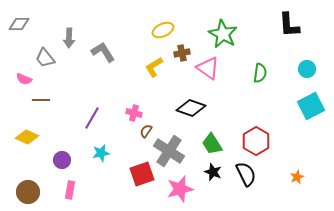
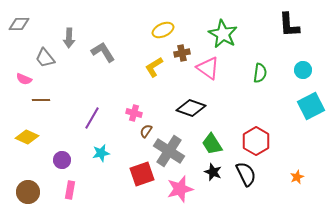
cyan circle: moved 4 px left, 1 px down
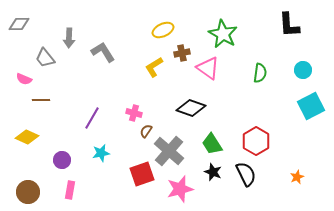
gray cross: rotated 8 degrees clockwise
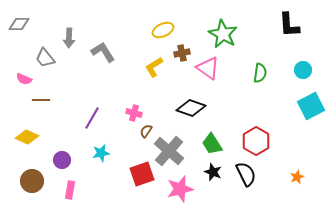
brown circle: moved 4 px right, 11 px up
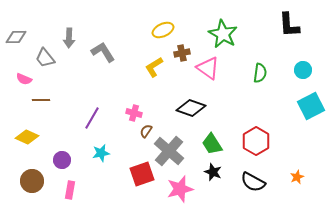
gray diamond: moved 3 px left, 13 px down
black semicircle: moved 7 px right, 8 px down; rotated 145 degrees clockwise
